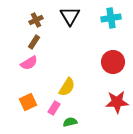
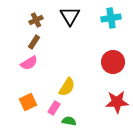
green semicircle: moved 1 px left, 1 px up; rotated 24 degrees clockwise
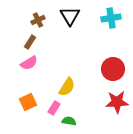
brown cross: moved 2 px right
brown rectangle: moved 4 px left
red circle: moved 7 px down
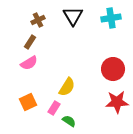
black triangle: moved 3 px right
green semicircle: rotated 24 degrees clockwise
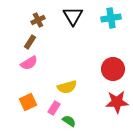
yellow semicircle: rotated 42 degrees clockwise
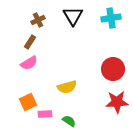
pink rectangle: moved 9 px left, 6 px down; rotated 56 degrees clockwise
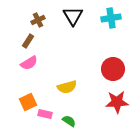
brown rectangle: moved 2 px left, 1 px up
pink rectangle: rotated 16 degrees clockwise
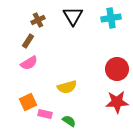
red circle: moved 4 px right
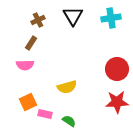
brown rectangle: moved 3 px right, 2 px down
pink semicircle: moved 4 px left, 2 px down; rotated 30 degrees clockwise
